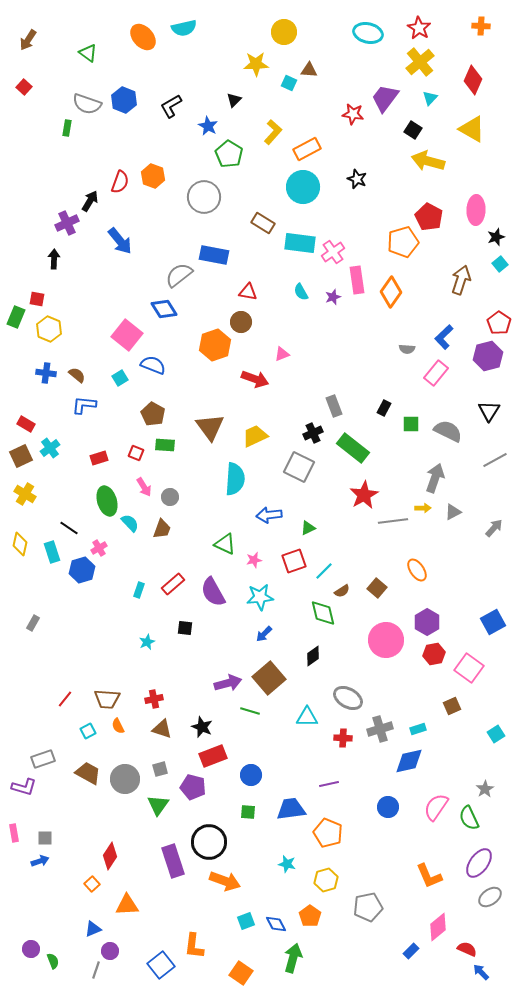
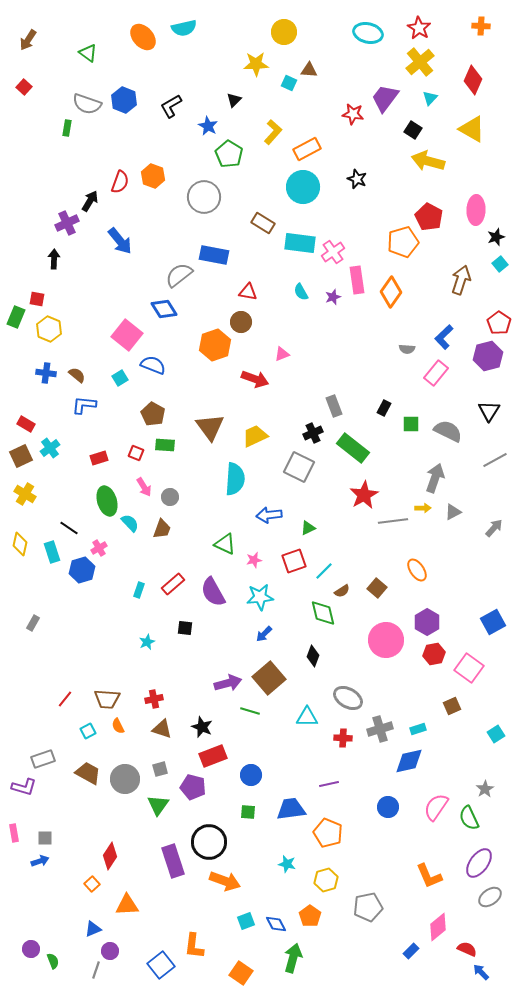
black diamond at (313, 656): rotated 35 degrees counterclockwise
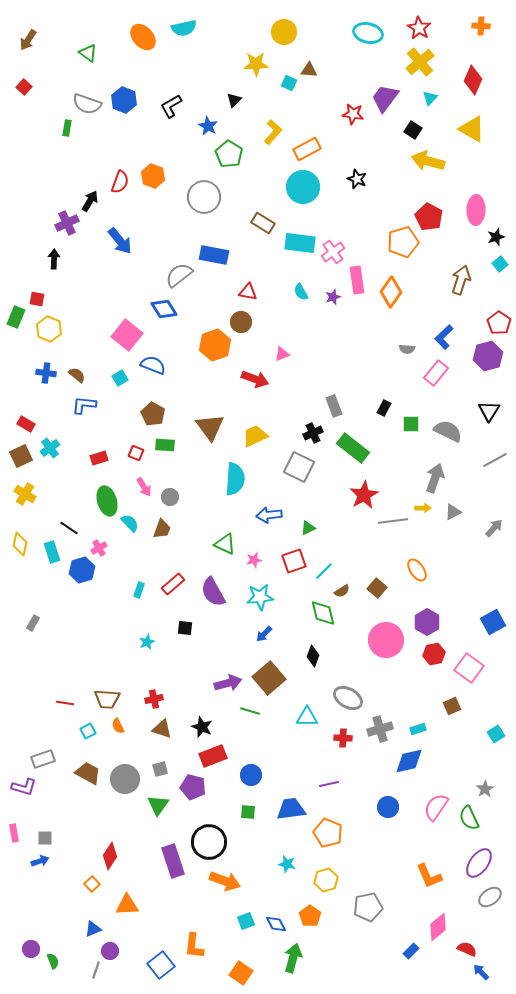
red line at (65, 699): moved 4 px down; rotated 60 degrees clockwise
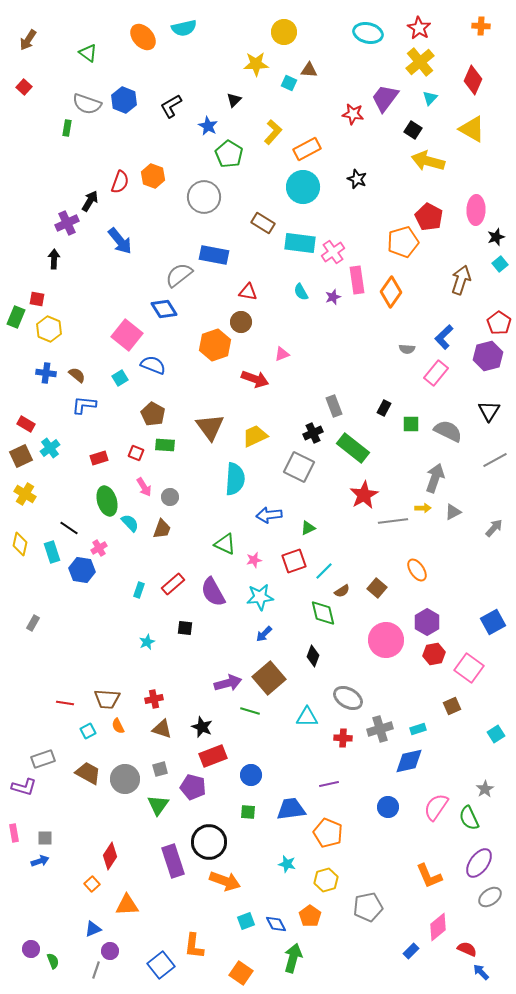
blue hexagon at (82, 570): rotated 25 degrees clockwise
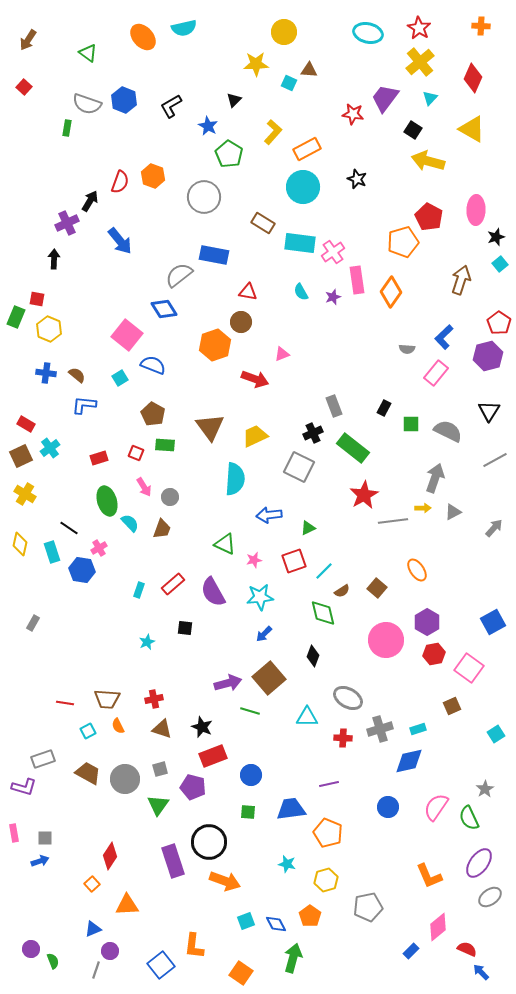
red diamond at (473, 80): moved 2 px up
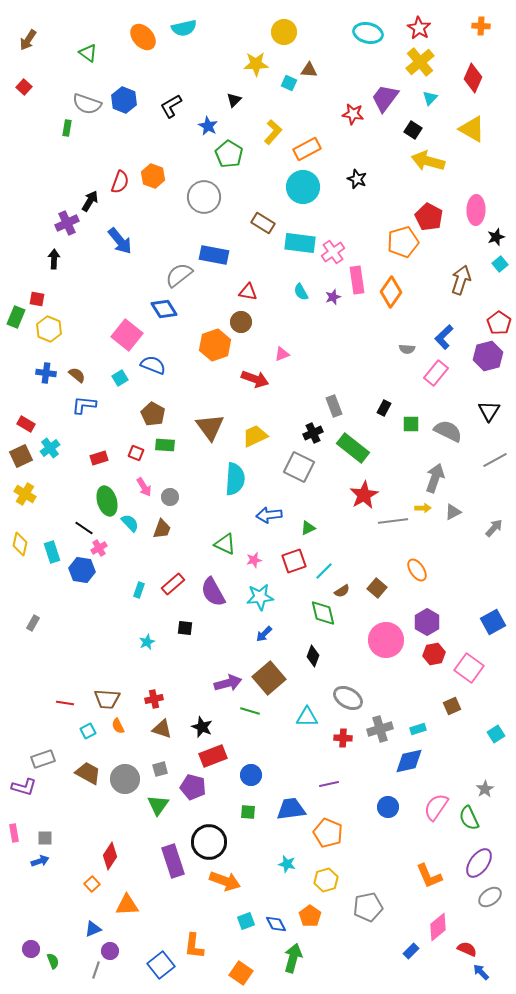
black line at (69, 528): moved 15 px right
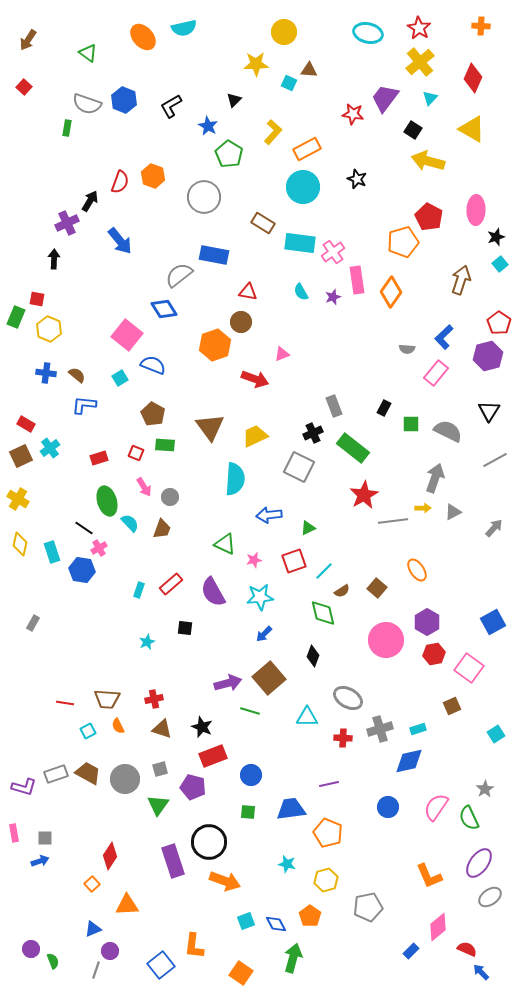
yellow cross at (25, 494): moved 7 px left, 5 px down
red rectangle at (173, 584): moved 2 px left
gray rectangle at (43, 759): moved 13 px right, 15 px down
